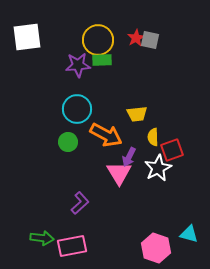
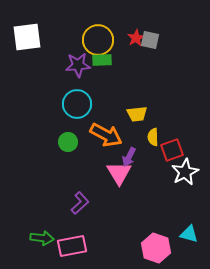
cyan circle: moved 5 px up
white star: moved 27 px right, 4 px down
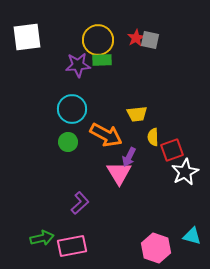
cyan circle: moved 5 px left, 5 px down
cyan triangle: moved 3 px right, 2 px down
green arrow: rotated 20 degrees counterclockwise
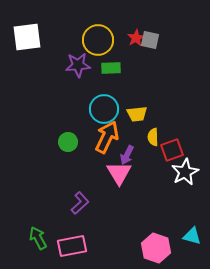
green rectangle: moved 9 px right, 8 px down
cyan circle: moved 32 px right
orange arrow: moved 1 px right, 2 px down; rotated 92 degrees counterclockwise
purple arrow: moved 2 px left, 2 px up
green arrow: moved 4 px left; rotated 105 degrees counterclockwise
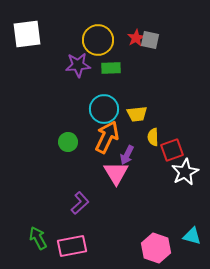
white square: moved 3 px up
pink triangle: moved 3 px left
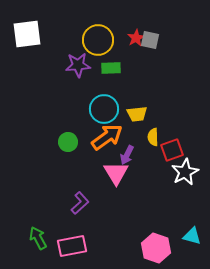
orange arrow: rotated 28 degrees clockwise
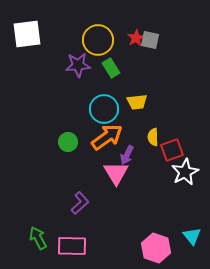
green rectangle: rotated 60 degrees clockwise
yellow trapezoid: moved 12 px up
cyan triangle: rotated 36 degrees clockwise
pink rectangle: rotated 12 degrees clockwise
